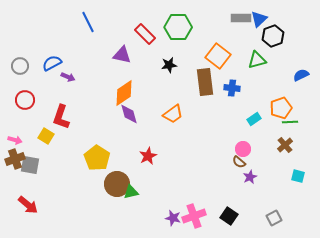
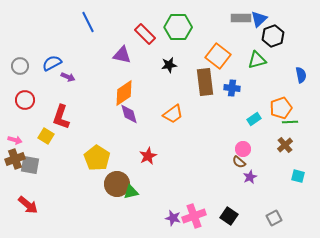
blue semicircle at (301, 75): rotated 105 degrees clockwise
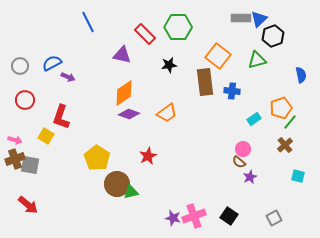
blue cross at (232, 88): moved 3 px down
purple diamond at (129, 114): rotated 55 degrees counterclockwise
orange trapezoid at (173, 114): moved 6 px left, 1 px up
green line at (290, 122): rotated 49 degrees counterclockwise
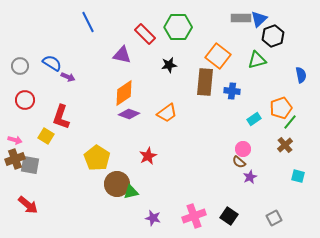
blue semicircle at (52, 63): rotated 60 degrees clockwise
brown rectangle at (205, 82): rotated 12 degrees clockwise
purple star at (173, 218): moved 20 px left
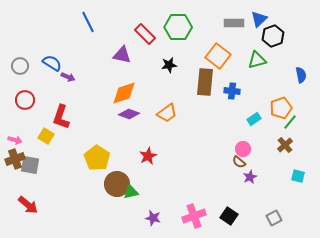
gray rectangle at (241, 18): moved 7 px left, 5 px down
orange diamond at (124, 93): rotated 16 degrees clockwise
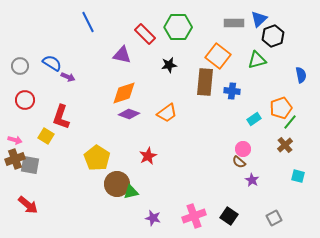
purple star at (250, 177): moved 2 px right, 3 px down; rotated 16 degrees counterclockwise
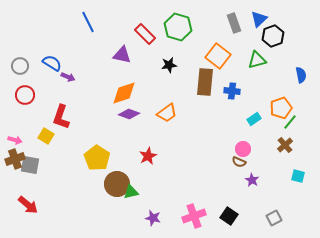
gray rectangle at (234, 23): rotated 72 degrees clockwise
green hexagon at (178, 27): rotated 16 degrees clockwise
red circle at (25, 100): moved 5 px up
brown semicircle at (239, 162): rotated 16 degrees counterclockwise
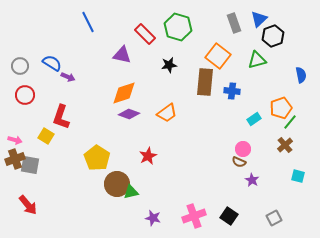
red arrow at (28, 205): rotated 10 degrees clockwise
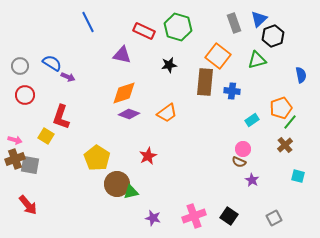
red rectangle at (145, 34): moved 1 px left, 3 px up; rotated 20 degrees counterclockwise
cyan rectangle at (254, 119): moved 2 px left, 1 px down
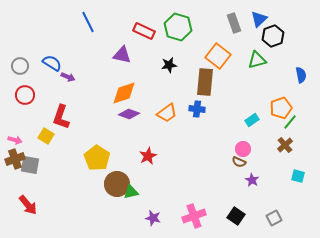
blue cross at (232, 91): moved 35 px left, 18 px down
black square at (229, 216): moved 7 px right
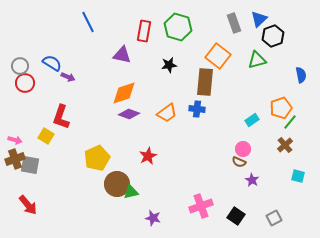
red rectangle at (144, 31): rotated 75 degrees clockwise
red circle at (25, 95): moved 12 px up
yellow pentagon at (97, 158): rotated 15 degrees clockwise
pink cross at (194, 216): moved 7 px right, 10 px up
